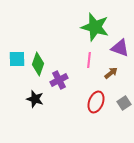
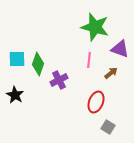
purple triangle: moved 1 px down
black star: moved 20 px left, 4 px up; rotated 12 degrees clockwise
gray square: moved 16 px left, 24 px down; rotated 24 degrees counterclockwise
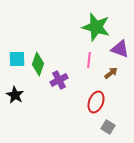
green star: moved 1 px right
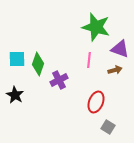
brown arrow: moved 4 px right, 3 px up; rotated 24 degrees clockwise
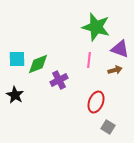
green diamond: rotated 50 degrees clockwise
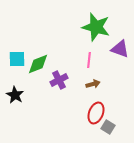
brown arrow: moved 22 px left, 14 px down
red ellipse: moved 11 px down
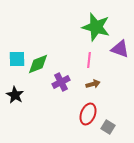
purple cross: moved 2 px right, 2 px down
red ellipse: moved 8 px left, 1 px down
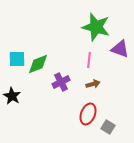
black star: moved 3 px left, 1 px down
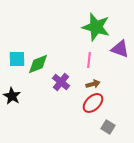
purple cross: rotated 24 degrees counterclockwise
red ellipse: moved 5 px right, 11 px up; rotated 25 degrees clockwise
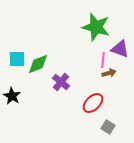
pink line: moved 14 px right
brown arrow: moved 16 px right, 11 px up
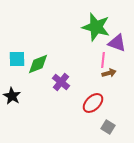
purple triangle: moved 3 px left, 6 px up
